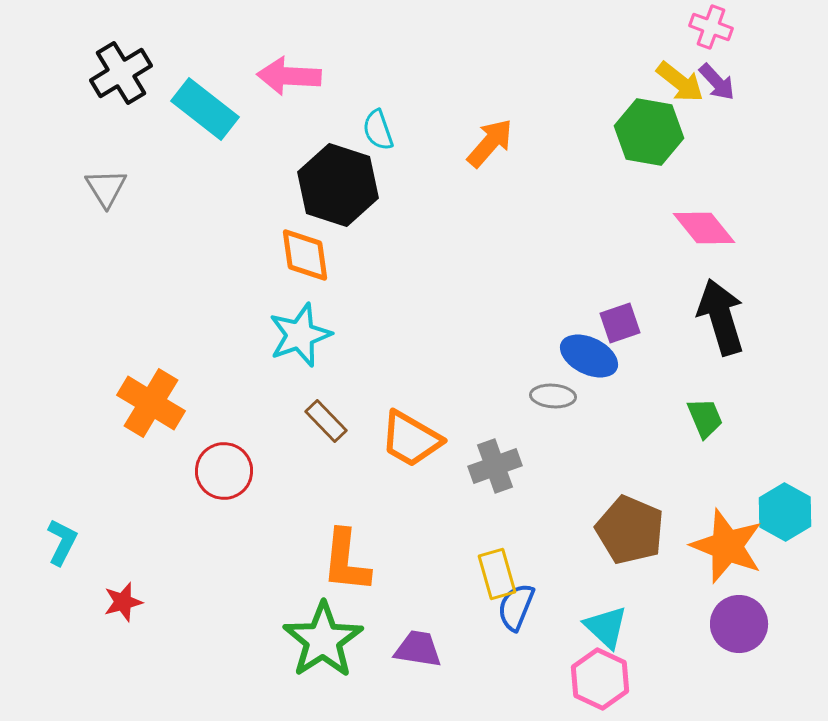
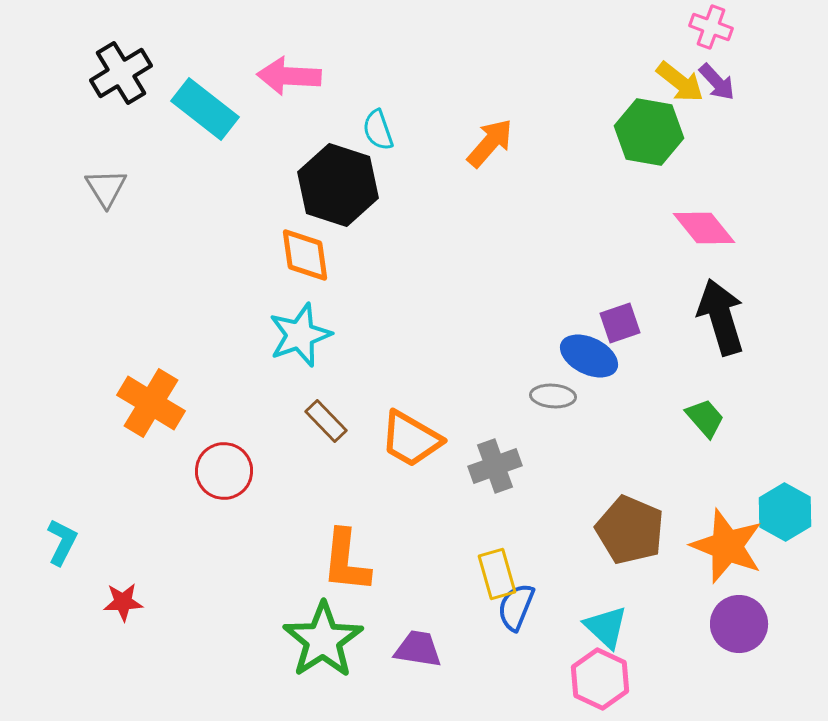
green trapezoid: rotated 18 degrees counterclockwise
red star: rotated 12 degrees clockwise
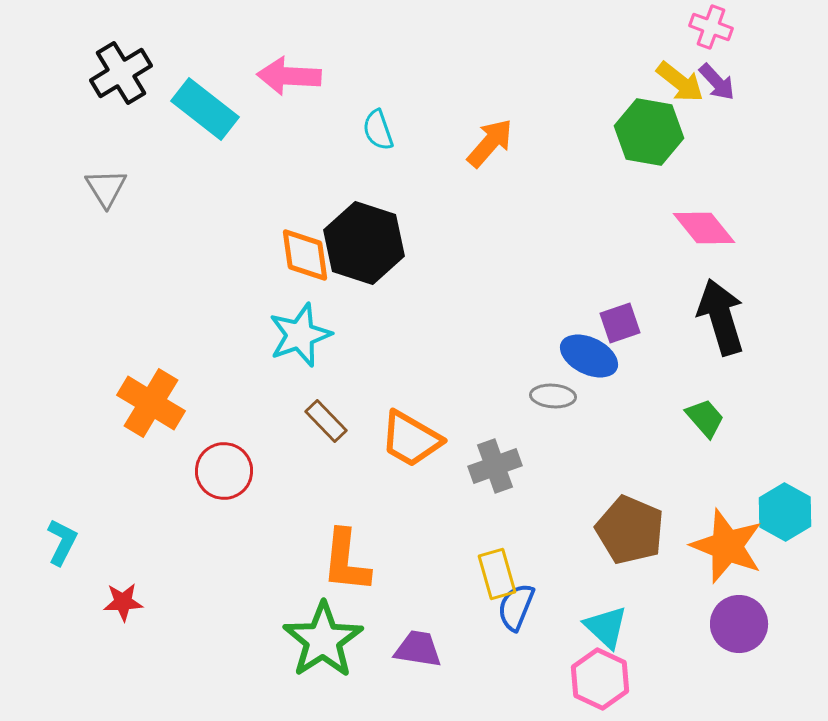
black hexagon: moved 26 px right, 58 px down
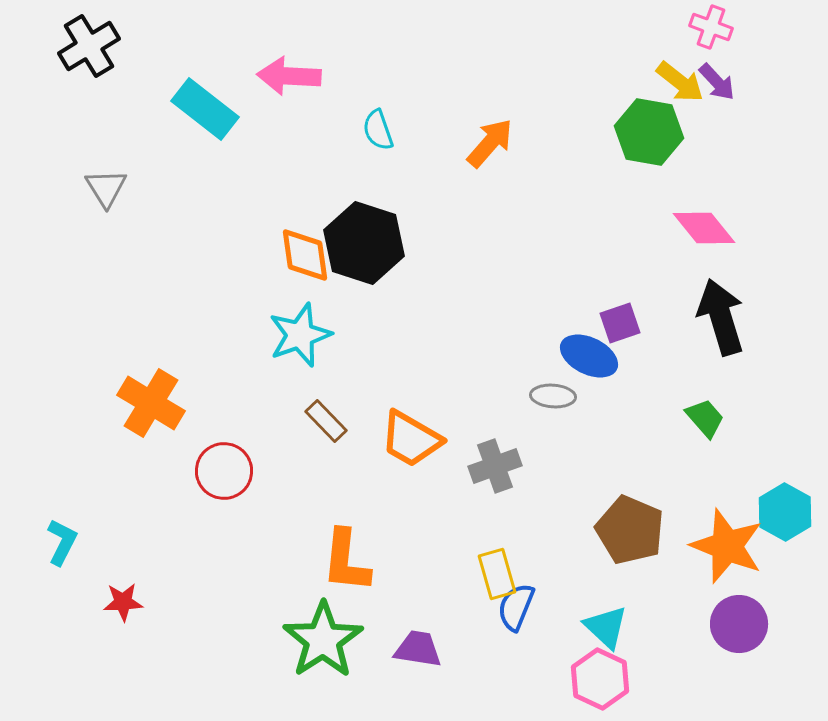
black cross: moved 32 px left, 27 px up
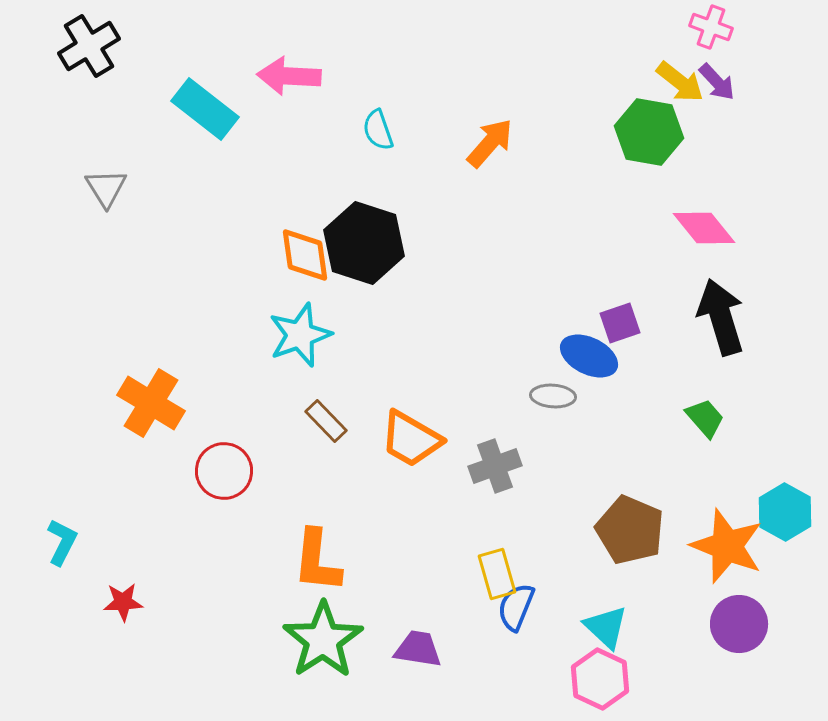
orange L-shape: moved 29 px left
